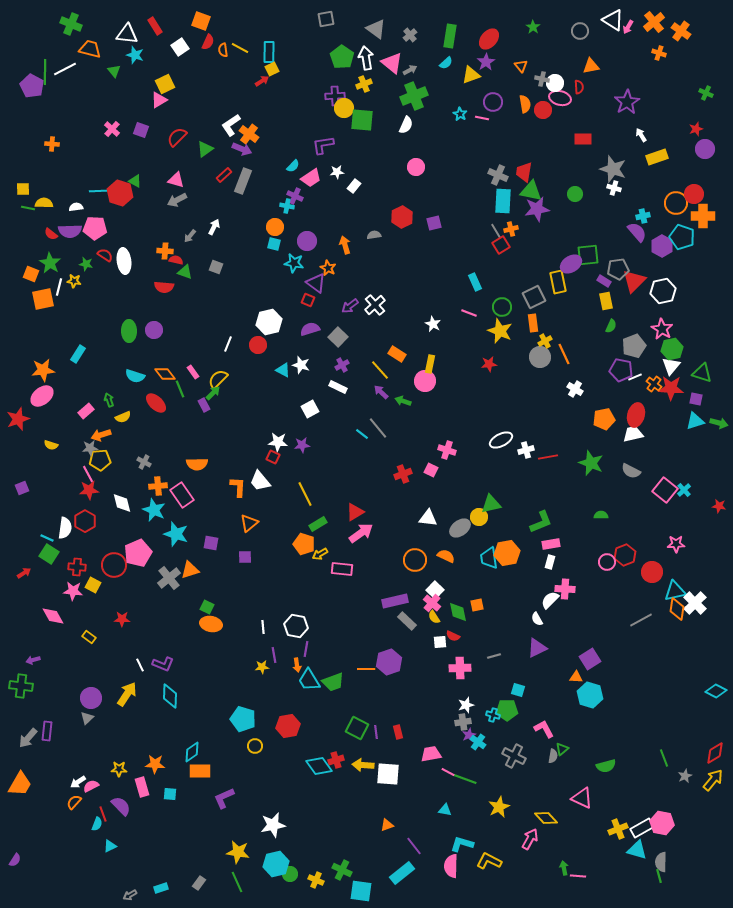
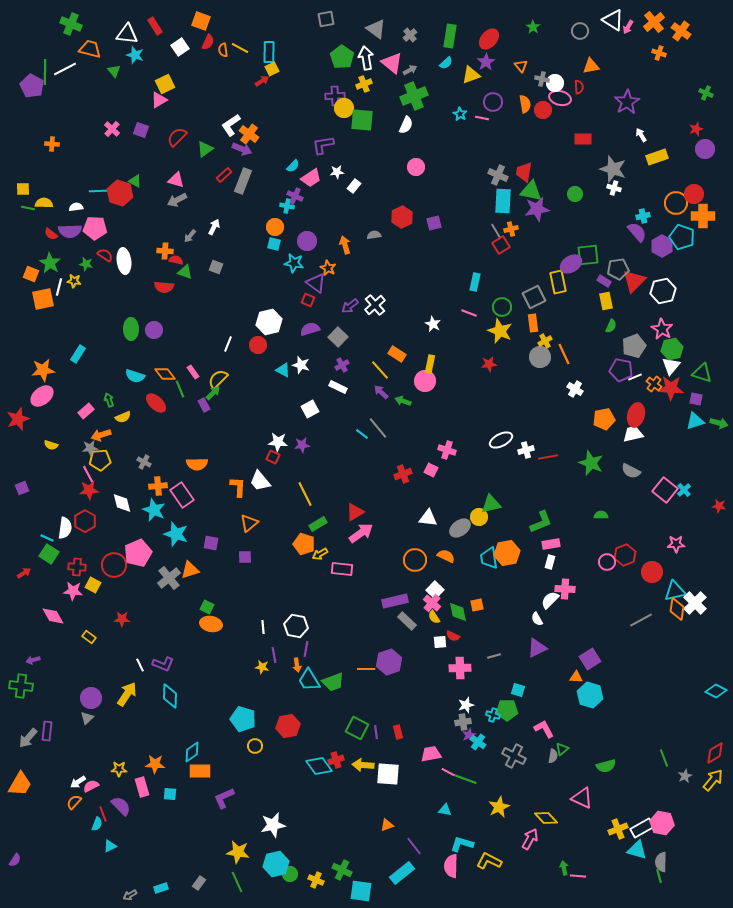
cyan rectangle at (475, 282): rotated 36 degrees clockwise
green ellipse at (129, 331): moved 2 px right, 2 px up
yellow star at (262, 667): rotated 16 degrees clockwise
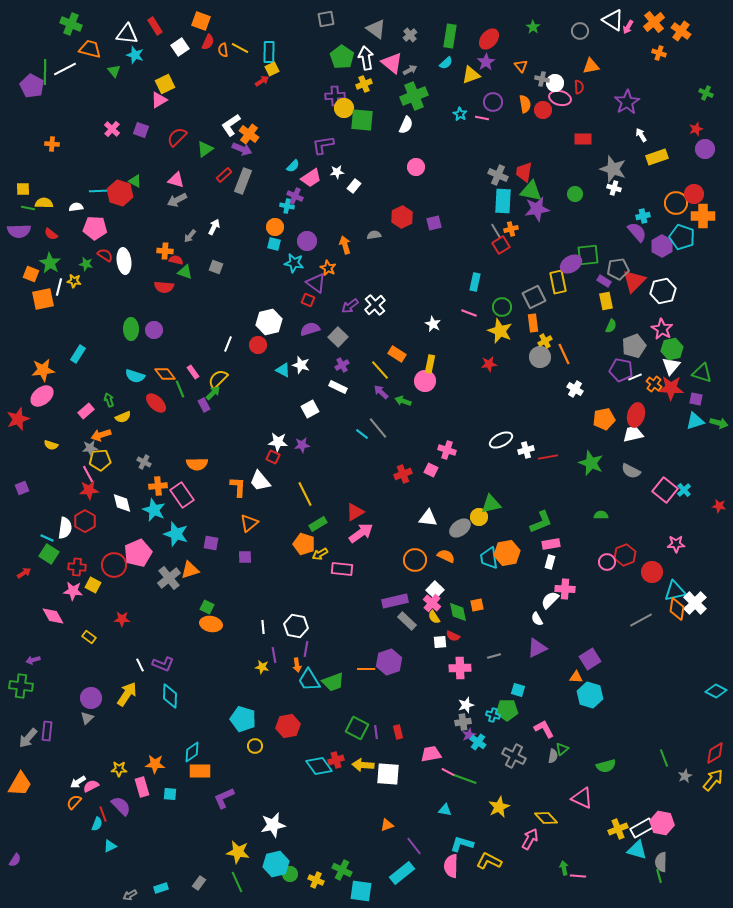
purple semicircle at (70, 231): moved 51 px left
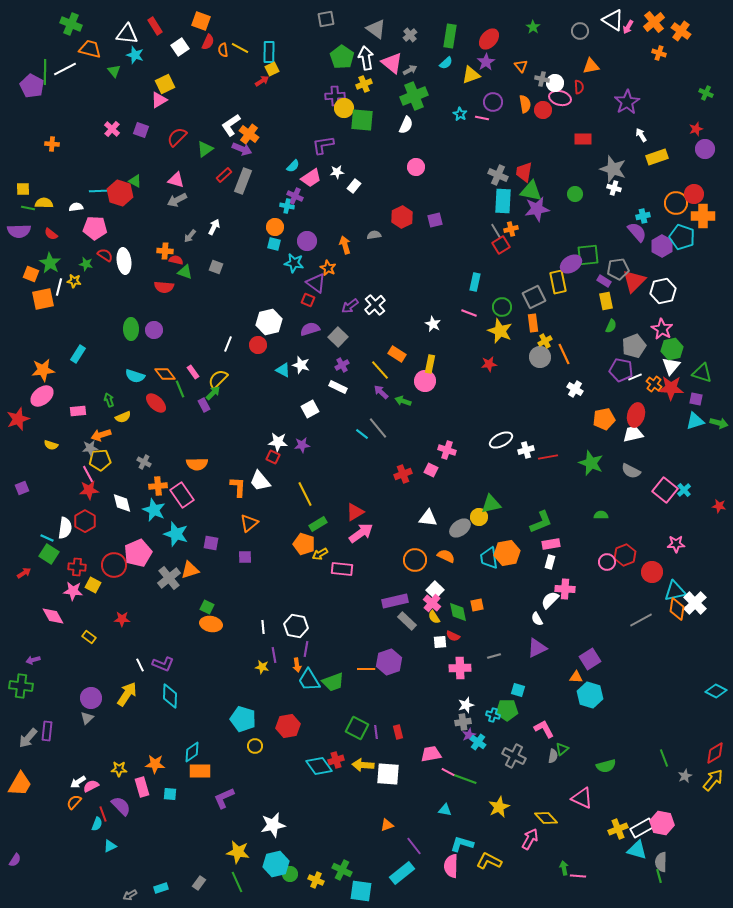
purple square at (434, 223): moved 1 px right, 3 px up
pink rectangle at (86, 411): moved 8 px left; rotated 35 degrees clockwise
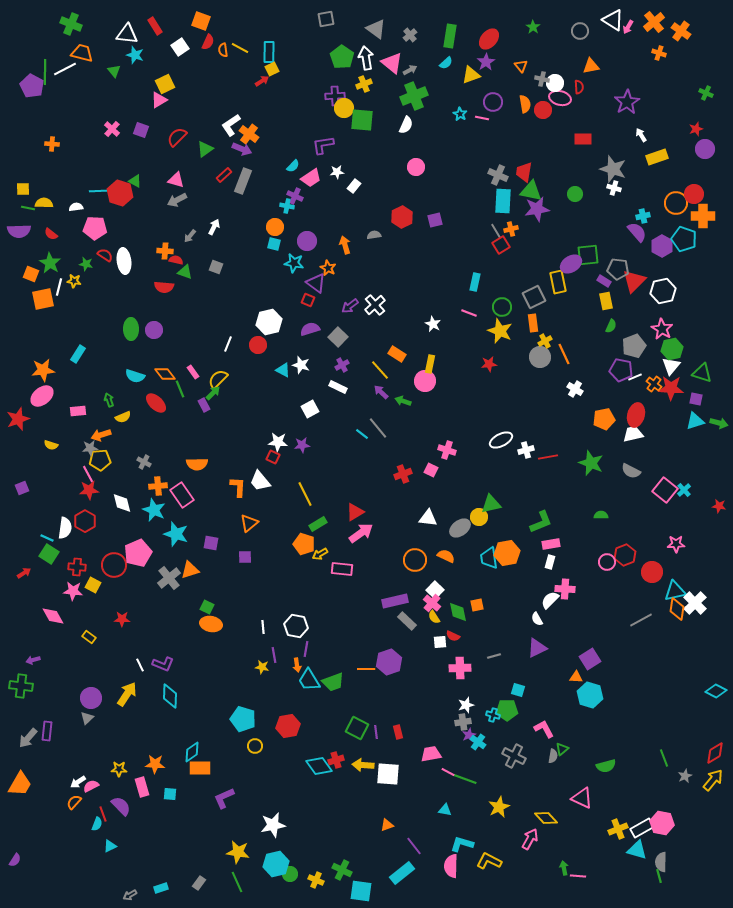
orange trapezoid at (90, 49): moved 8 px left, 4 px down
cyan pentagon at (682, 237): moved 2 px right, 2 px down
gray pentagon at (618, 269): rotated 15 degrees clockwise
orange rectangle at (200, 771): moved 3 px up
